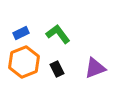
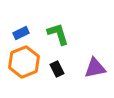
green L-shape: rotated 20 degrees clockwise
purple triangle: rotated 10 degrees clockwise
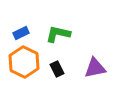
green L-shape: rotated 60 degrees counterclockwise
orange hexagon: rotated 12 degrees counterclockwise
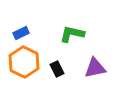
green L-shape: moved 14 px right
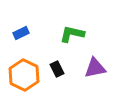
orange hexagon: moved 13 px down
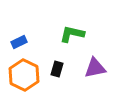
blue rectangle: moved 2 px left, 9 px down
black rectangle: rotated 42 degrees clockwise
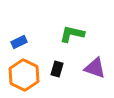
purple triangle: rotated 30 degrees clockwise
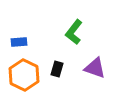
green L-shape: moved 2 px right, 2 px up; rotated 65 degrees counterclockwise
blue rectangle: rotated 21 degrees clockwise
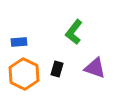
orange hexagon: moved 1 px up
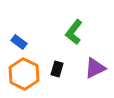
blue rectangle: rotated 42 degrees clockwise
purple triangle: rotated 45 degrees counterclockwise
